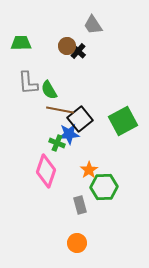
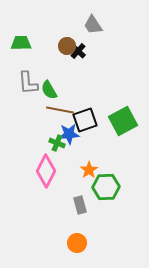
black square: moved 5 px right, 1 px down; rotated 20 degrees clockwise
pink diamond: rotated 8 degrees clockwise
green hexagon: moved 2 px right
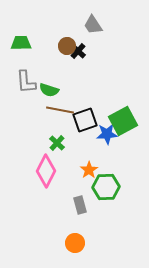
gray L-shape: moved 2 px left, 1 px up
green semicircle: rotated 42 degrees counterclockwise
blue star: moved 38 px right
green cross: rotated 21 degrees clockwise
orange circle: moved 2 px left
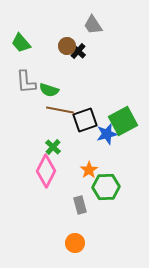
green trapezoid: rotated 130 degrees counterclockwise
blue star: rotated 10 degrees counterclockwise
green cross: moved 4 px left, 4 px down
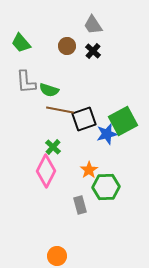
black cross: moved 15 px right
black square: moved 1 px left, 1 px up
orange circle: moved 18 px left, 13 px down
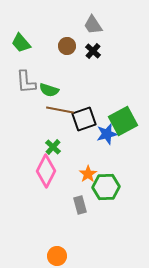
orange star: moved 1 px left, 4 px down
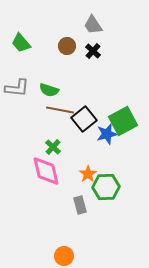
gray L-shape: moved 9 px left, 6 px down; rotated 80 degrees counterclockwise
black square: rotated 20 degrees counterclockwise
pink diamond: rotated 40 degrees counterclockwise
orange circle: moved 7 px right
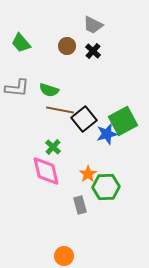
gray trapezoid: rotated 30 degrees counterclockwise
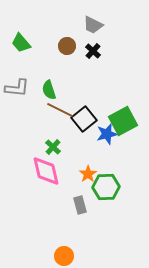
green semicircle: rotated 54 degrees clockwise
brown line: rotated 16 degrees clockwise
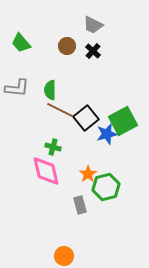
green semicircle: moved 1 px right; rotated 18 degrees clockwise
black square: moved 2 px right, 1 px up
green cross: rotated 28 degrees counterclockwise
green hexagon: rotated 12 degrees counterclockwise
